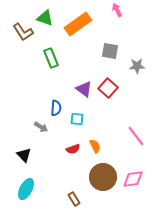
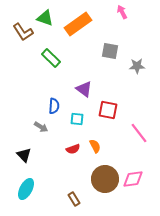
pink arrow: moved 5 px right, 2 px down
green rectangle: rotated 24 degrees counterclockwise
red square: moved 22 px down; rotated 30 degrees counterclockwise
blue semicircle: moved 2 px left, 2 px up
pink line: moved 3 px right, 3 px up
brown circle: moved 2 px right, 2 px down
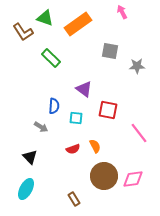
cyan square: moved 1 px left, 1 px up
black triangle: moved 6 px right, 2 px down
brown circle: moved 1 px left, 3 px up
